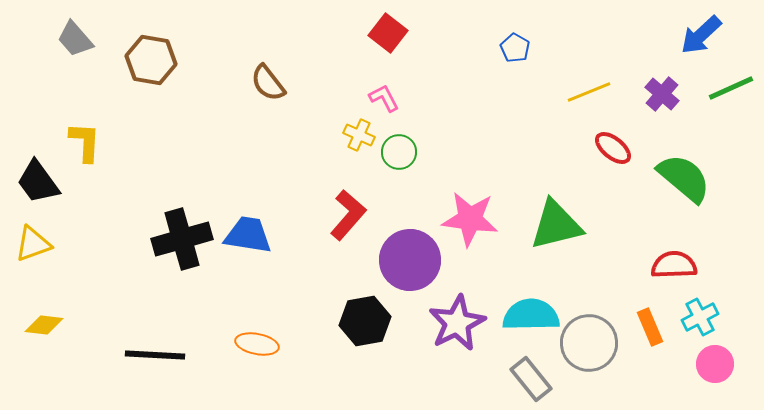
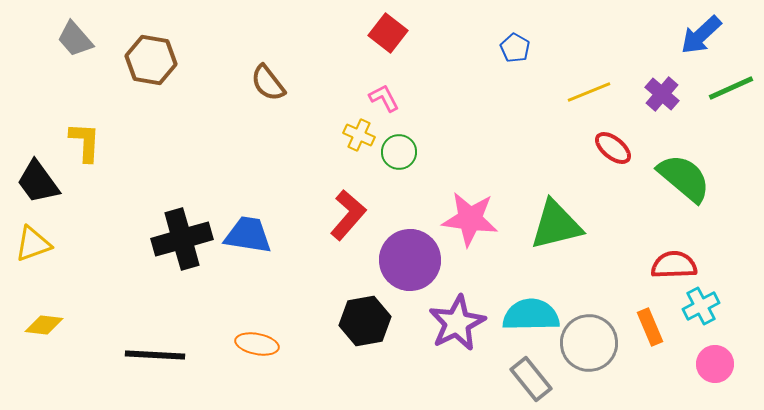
cyan cross: moved 1 px right, 11 px up
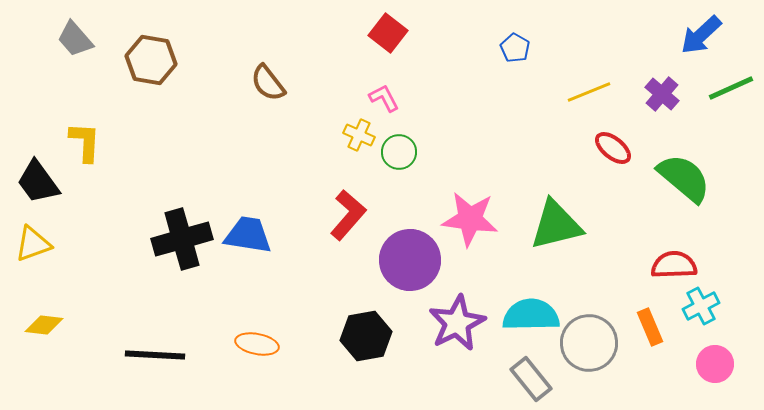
black hexagon: moved 1 px right, 15 px down
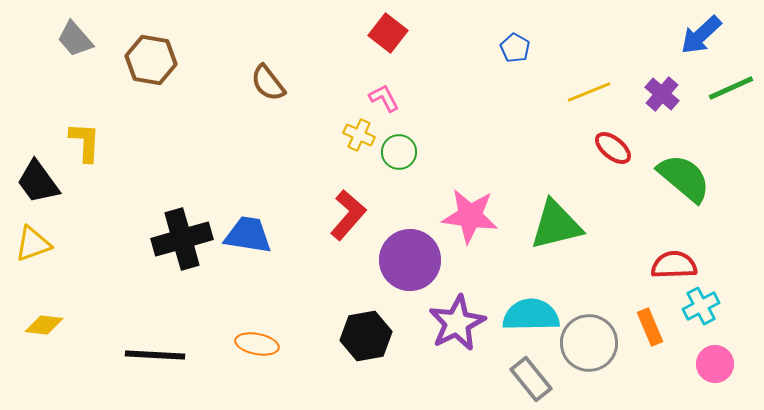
pink star: moved 3 px up
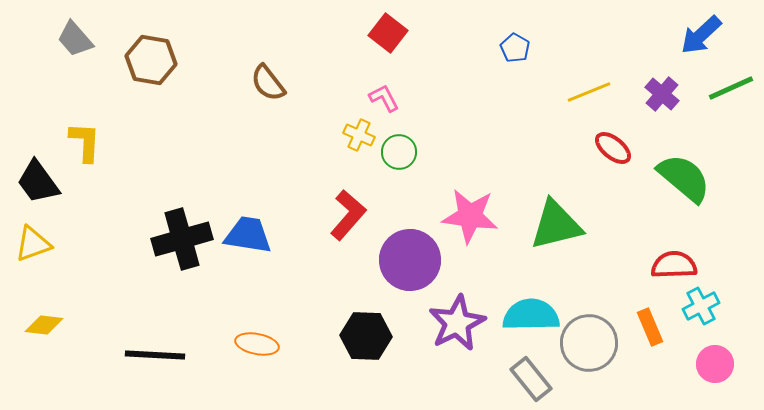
black hexagon: rotated 12 degrees clockwise
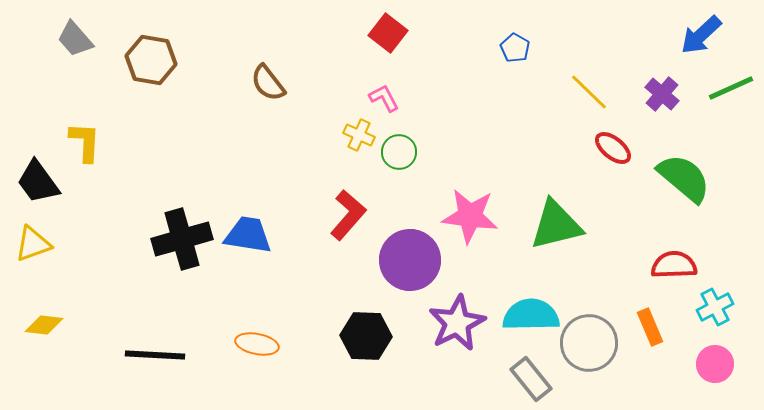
yellow line: rotated 66 degrees clockwise
cyan cross: moved 14 px right, 1 px down
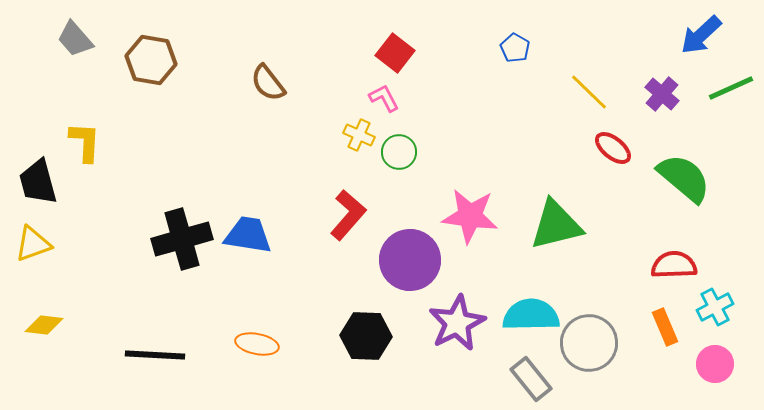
red square: moved 7 px right, 20 px down
black trapezoid: rotated 21 degrees clockwise
orange rectangle: moved 15 px right
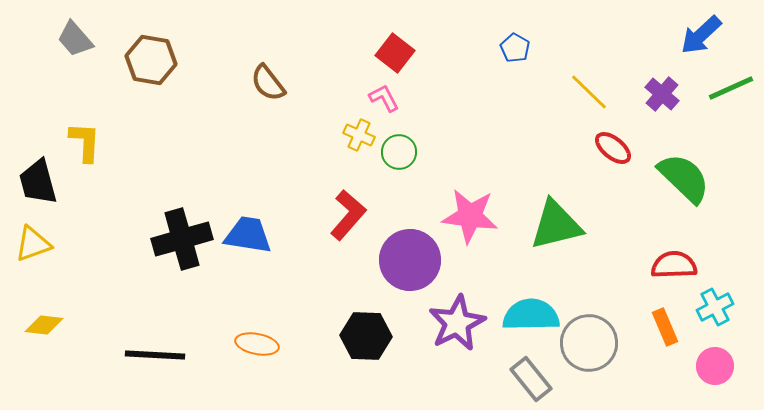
green semicircle: rotated 4 degrees clockwise
pink circle: moved 2 px down
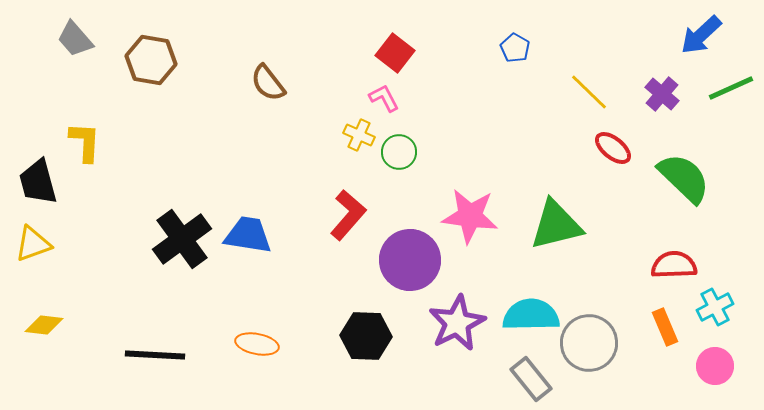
black cross: rotated 20 degrees counterclockwise
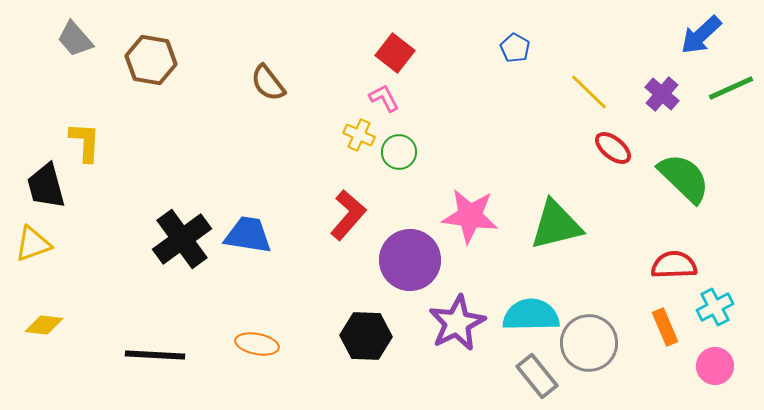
black trapezoid: moved 8 px right, 4 px down
gray rectangle: moved 6 px right, 3 px up
